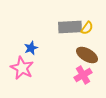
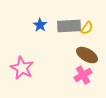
gray rectangle: moved 1 px left, 1 px up
blue star: moved 9 px right, 23 px up; rotated 16 degrees counterclockwise
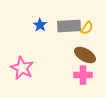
brown ellipse: moved 2 px left
pink cross: rotated 30 degrees clockwise
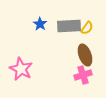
blue star: moved 1 px up
brown ellipse: rotated 40 degrees clockwise
pink star: moved 1 px left, 1 px down
pink cross: rotated 18 degrees counterclockwise
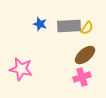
blue star: rotated 16 degrees counterclockwise
brown ellipse: rotated 70 degrees clockwise
pink star: rotated 15 degrees counterclockwise
pink cross: moved 1 px left, 2 px down
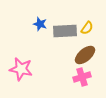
gray rectangle: moved 4 px left, 5 px down
